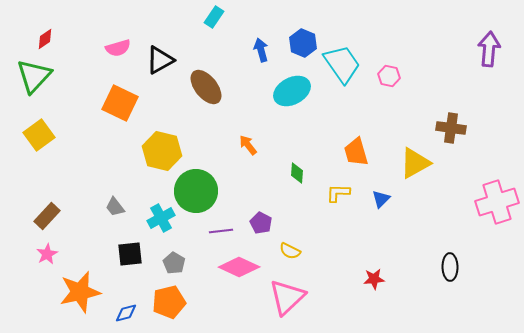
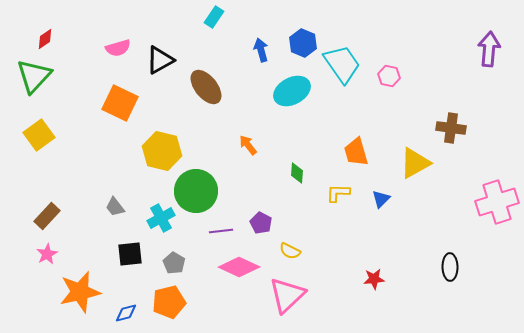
pink triangle: moved 2 px up
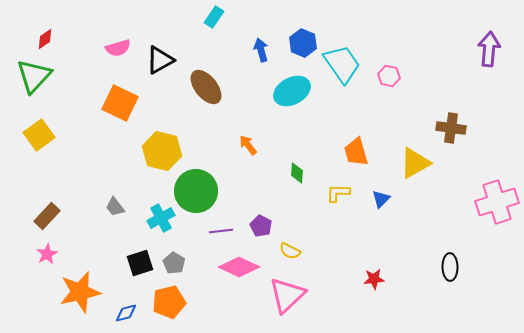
purple pentagon: moved 3 px down
black square: moved 10 px right, 9 px down; rotated 12 degrees counterclockwise
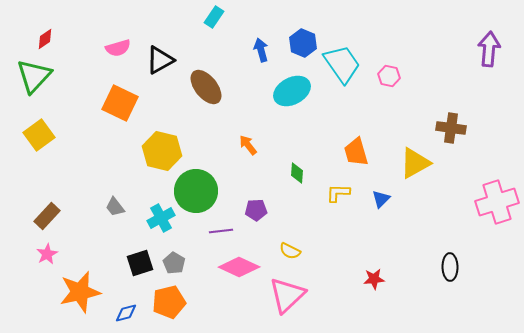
purple pentagon: moved 5 px left, 16 px up; rotated 30 degrees counterclockwise
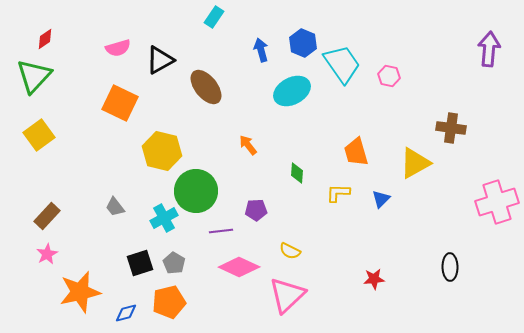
cyan cross: moved 3 px right
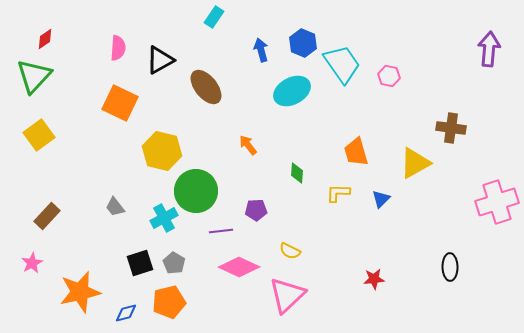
pink semicircle: rotated 70 degrees counterclockwise
pink star: moved 15 px left, 9 px down
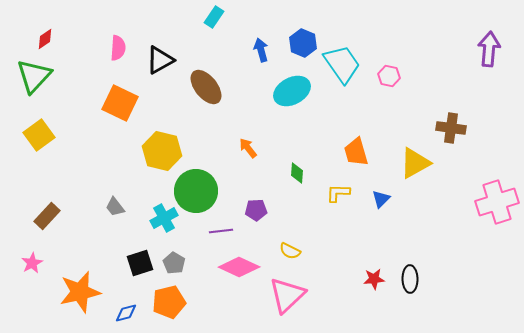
orange arrow: moved 3 px down
black ellipse: moved 40 px left, 12 px down
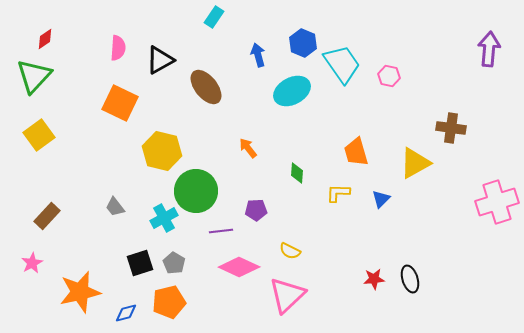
blue arrow: moved 3 px left, 5 px down
black ellipse: rotated 16 degrees counterclockwise
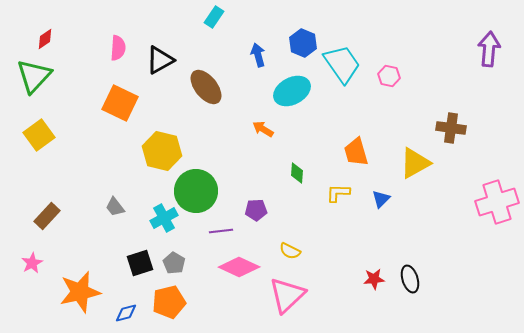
orange arrow: moved 15 px right, 19 px up; rotated 20 degrees counterclockwise
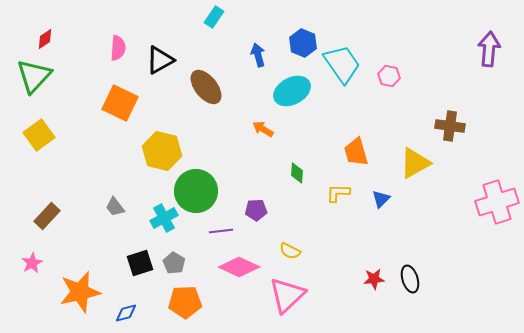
brown cross: moved 1 px left, 2 px up
orange pentagon: moved 16 px right; rotated 12 degrees clockwise
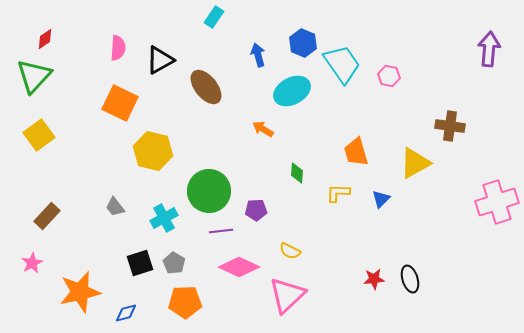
yellow hexagon: moved 9 px left
green circle: moved 13 px right
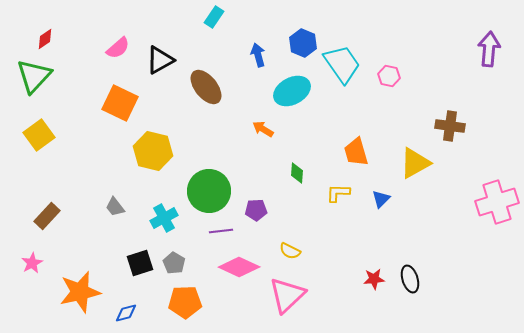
pink semicircle: rotated 45 degrees clockwise
